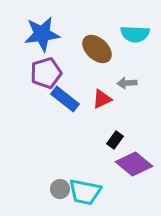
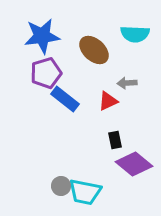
blue star: moved 2 px down
brown ellipse: moved 3 px left, 1 px down
red triangle: moved 6 px right, 2 px down
black rectangle: rotated 48 degrees counterclockwise
gray circle: moved 1 px right, 3 px up
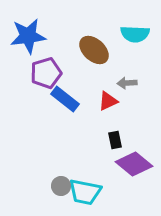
blue star: moved 14 px left
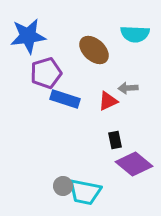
gray arrow: moved 1 px right, 5 px down
blue rectangle: rotated 20 degrees counterclockwise
gray circle: moved 2 px right
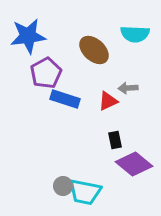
purple pentagon: rotated 12 degrees counterclockwise
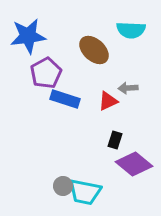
cyan semicircle: moved 4 px left, 4 px up
black rectangle: rotated 30 degrees clockwise
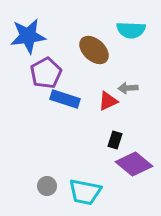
gray circle: moved 16 px left
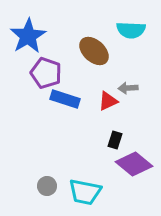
blue star: rotated 24 degrees counterclockwise
brown ellipse: moved 1 px down
purple pentagon: rotated 24 degrees counterclockwise
